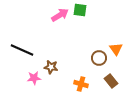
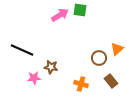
orange triangle: moved 1 px right; rotated 24 degrees clockwise
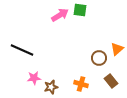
brown star: moved 20 px down; rotated 24 degrees counterclockwise
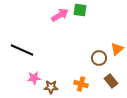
brown star: rotated 16 degrees clockwise
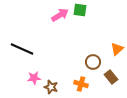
black line: moved 1 px up
brown circle: moved 6 px left, 4 px down
brown rectangle: moved 4 px up
brown star: rotated 16 degrees clockwise
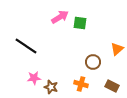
green square: moved 13 px down
pink arrow: moved 2 px down
black line: moved 4 px right, 3 px up; rotated 10 degrees clockwise
brown rectangle: moved 1 px right, 9 px down; rotated 24 degrees counterclockwise
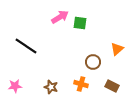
pink star: moved 19 px left, 8 px down
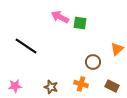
pink arrow: rotated 120 degrees counterclockwise
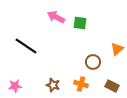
pink arrow: moved 4 px left
brown star: moved 2 px right, 2 px up
